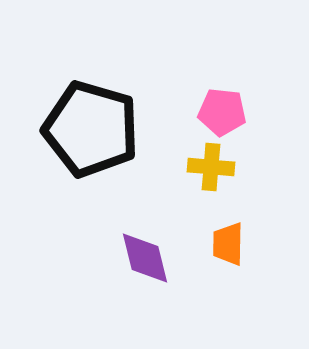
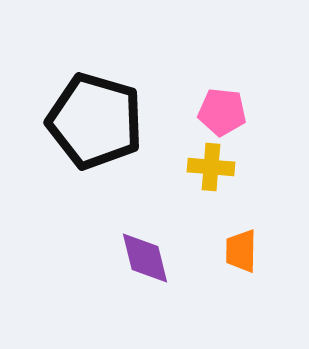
black pentagon: moved 4 px right, 8 px up
orange trapezoid: moved 13 px right, 7 px down
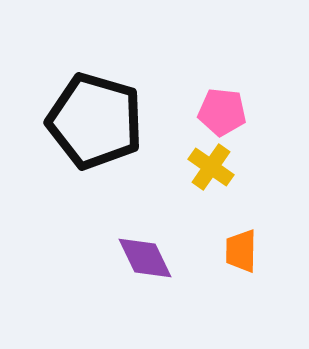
yellow cross: rotated 30 degrees clockwise
purple diamond: rotated 12 degrees counterclockwise
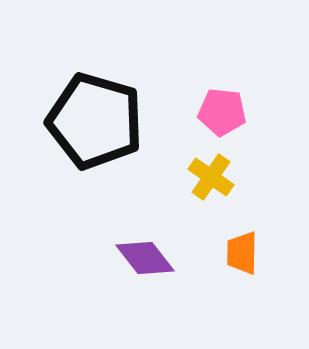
yellow cross: moved 10 px down
orange trapezoid: moved 1 px right, 2 px down
purple diamond: rotated 12 degrees counterclockwise
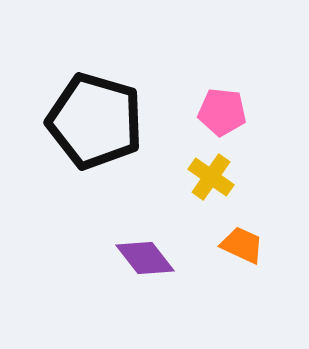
orange trapezoid: moved 8 px up; rotated 114 degrees clockwise
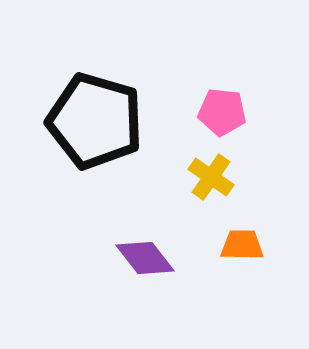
orange trapezoid: rotated 24 degrees counterclockwise
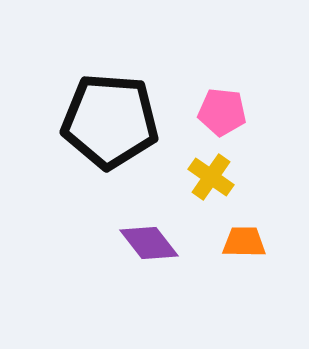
black pentagon: moved 15 px right; rotated 12 degrees counterclockwise
orange trapezoid: moved 2 px right, 3 px up
purple diamond: moved 4 px right, 15 px up
